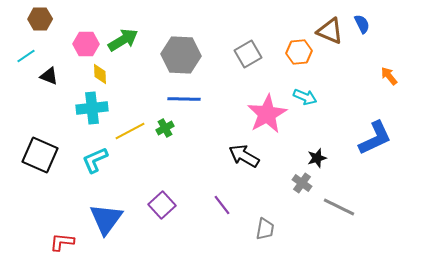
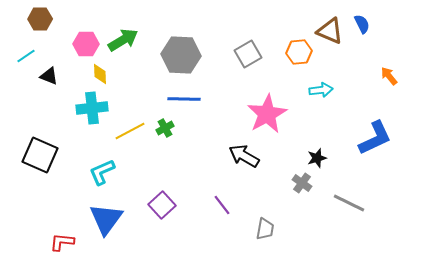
cyan arrow: moved 16 px right, 7 px up; rotated 30 degrees counterclockwise
cyan L-shape: moved 7 px right, 12 px down
gray line: moved 10 px right, 4 px up
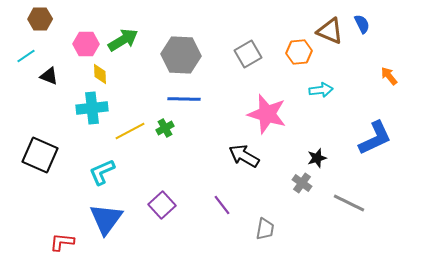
pink star: rotated 27 degrees counterclockwise
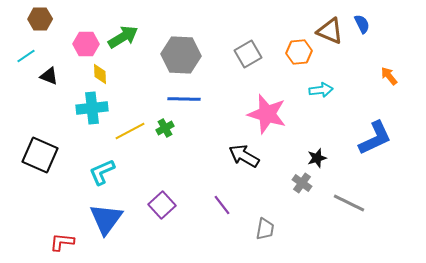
green arrow: moved 3 px up
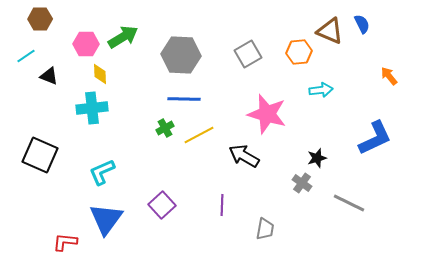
yellow line: moved 69 px right, 4 px down
purple line: rotated 40 degrees clockwise
red L-shape: moved 3 px right
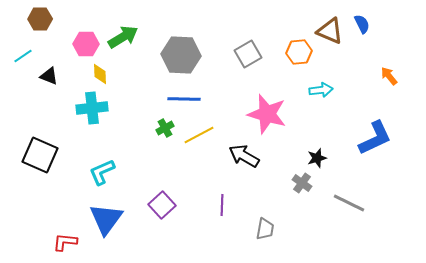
cyan line: moved 3 px left
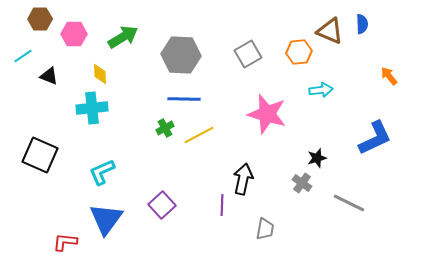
blue semicircle: rotated 24 degrees clockwise
pink hexagon: moved 12 px left, 10 px up
black arrow: moved 1 px left, 23 px down; rotated 72 degrees clockwise
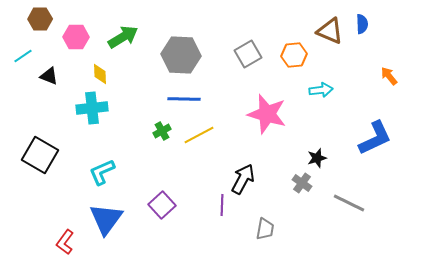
pink hexagon: moved 2 px right, 3 px down
orange hexagon: moved 5 px left, 3 px down
green cross: moved 3 px left, 3 px down
black square: rotated 6 degrees clockwise
black arrow: rotated 16 degrees clockwise
red L-shape: rotated 60 degrees counterclockwise
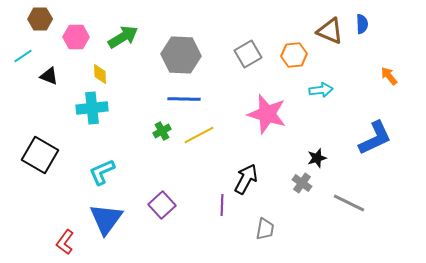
black arrow: moved 3 px right
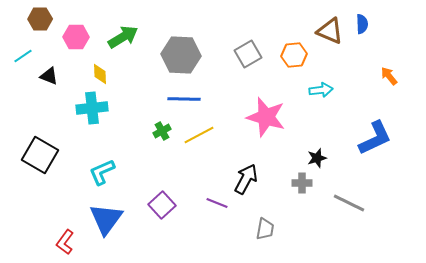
pink star: moved 1 px left, 3 px down
gray cross: rotated 36 degrees counterclockwise
purple line: moved 5 px left, 2 px up; rotated 70 degrees counterclockwise
